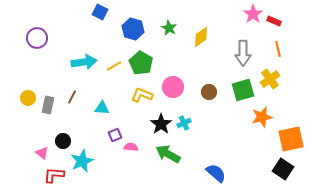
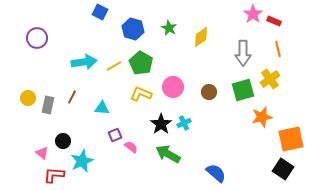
yellow L-shape: moved 1 px left, 1 px up
pink semicircle: rotated 32 degrees clockwise
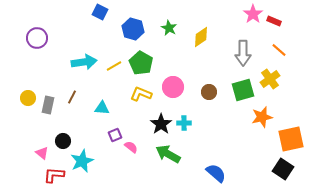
orange line: moved 1 px right, 1 px down; rotated 35 degrees counterclockwise
cyan cross: rotated 24 degrees clockwise
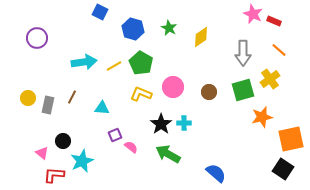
pink star: rotated 12 degrees counterclockwise
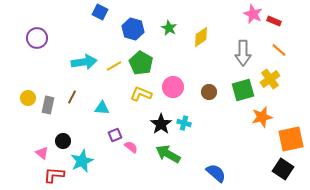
cyan cross: rotated 16 degrees clockwise
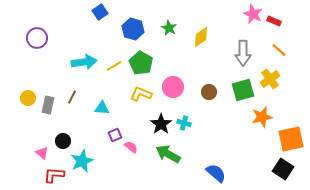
blue square: rotated 28 degrees clockwise
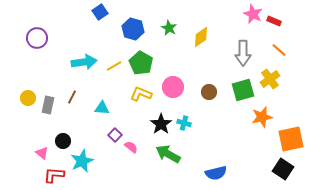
purple square: rotated 24 degrees counterclockwise
blue semicircle: rotated 125 degrees clockwise
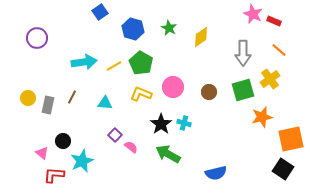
cyan triangle: moved 3 px right, 5 px up
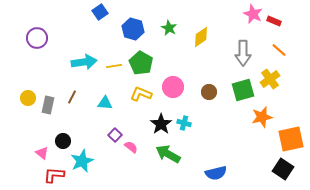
yellow line: rotated 21 degrees clockwise
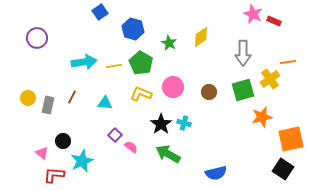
green star: moved 15 px down
orange line: moved 9 px right, 12 px down; rotated 49 degrees counterclockwise
